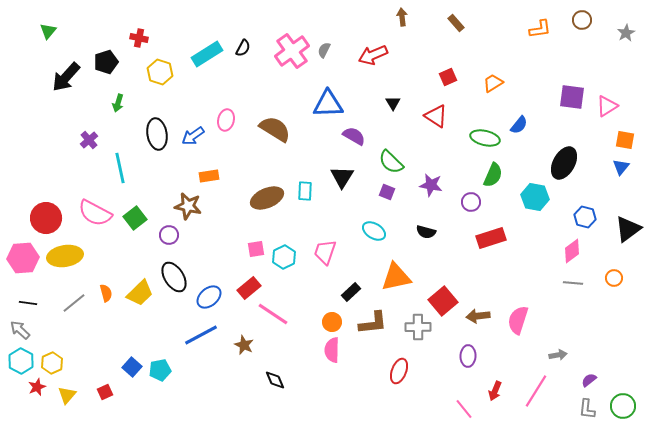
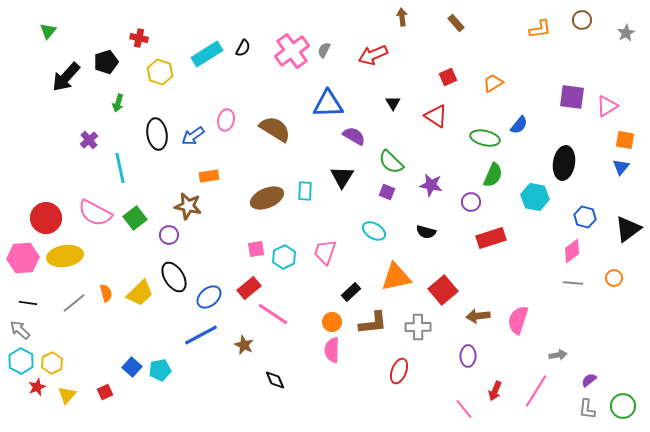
black ellipse at (564, 163): rotated 20 degrees counterclockwise
red square at (443, 301): moved 11 px up
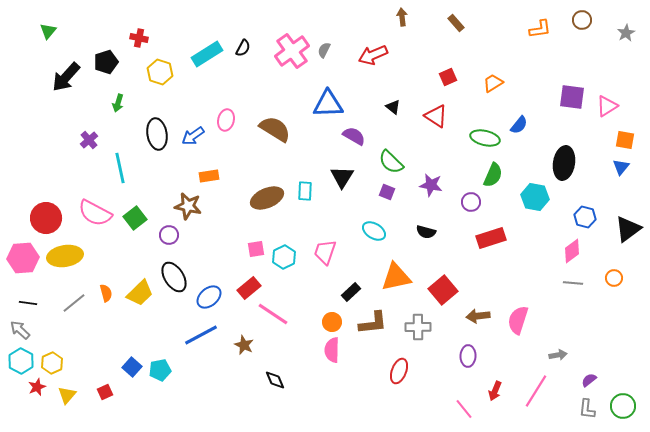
black triangle at (393, 103): moved 4 px down; rotated 21 degrees counterclockwise
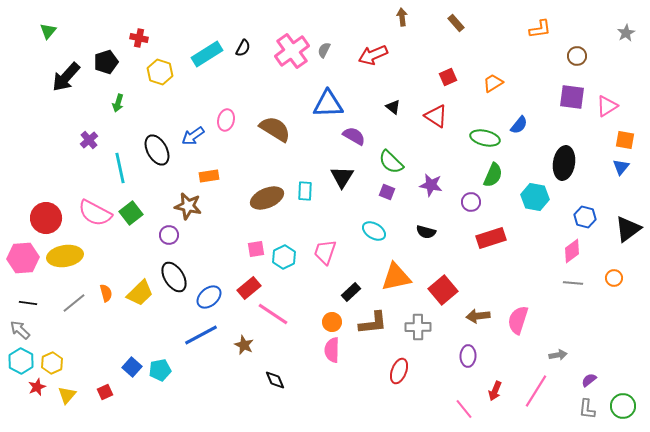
brown circle at (582, 20): moved 5 px left, 36 px down
black ellipse at (157, 134): moved 16 px down; rotated 20 degrees counterclockwise
green square at (135, 218): moved 4 px left, 5 px up
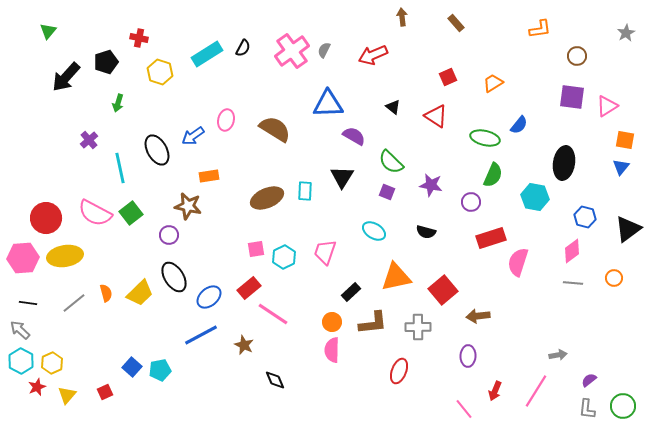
pink semicircle at (518, 320): moved 58 px up
